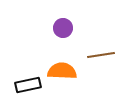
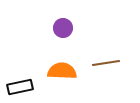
brown line: moved 5 px right, 8 px down
black rectangle: moved 8 px left, 2 px down
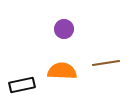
purple circle: moved 1 px right, 1 px down
black rectangle: moved 2 px right, 2 px up
